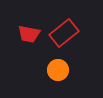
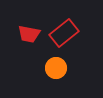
orange circle: moved 2 px left, 2 px up
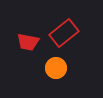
red trapezoid: moved 1 px left, 8 px down
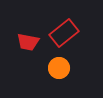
orange circle: moved 3 px right
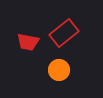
orange circle: moved 2 px down
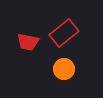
orange circle: moved 5 px right, 1 px up
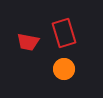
red rectangle: rotated 68 degrees counterclockwise
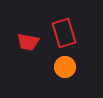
orange circle: moved 1 px right, 2 px up
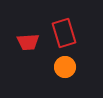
red trapezoid: rotated 15 degrees counterclockwise
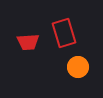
orange circle: moved 13 px right
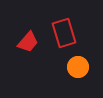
red trapezoid: rotated 45 degrees counterclockwise
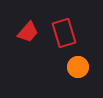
red trapezoid: moved 10 px up
